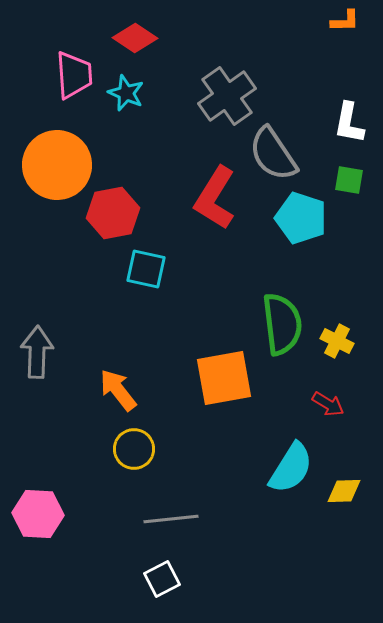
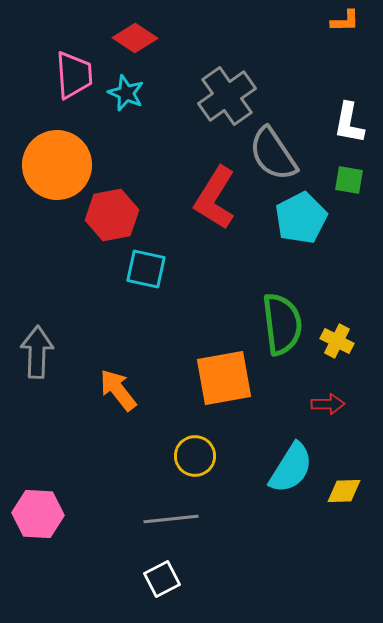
red hexagon: moved 1 px left, 2 px down
cyan pentagon: rotated 27 degrees clockwise
red arrow: rotated 32 degrees counterclockwise
yellow circle: moved 61 px right, 7 px down
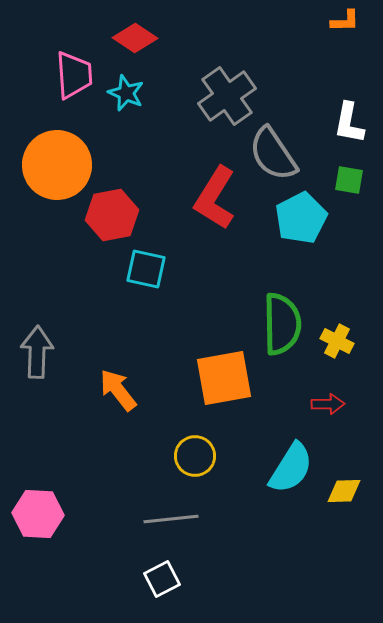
green semicircle: rotated 6 degrees clockwise
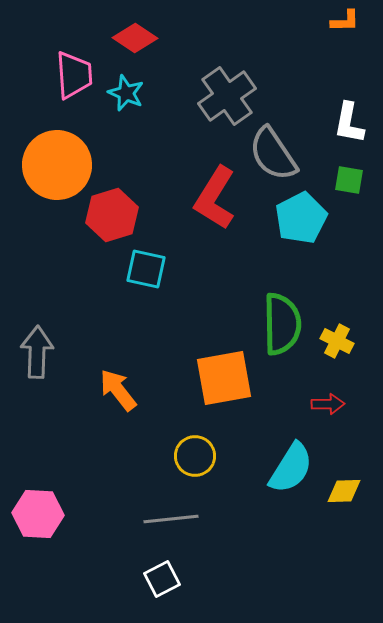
red hexagon: rotated 6 degrees counterclockwise
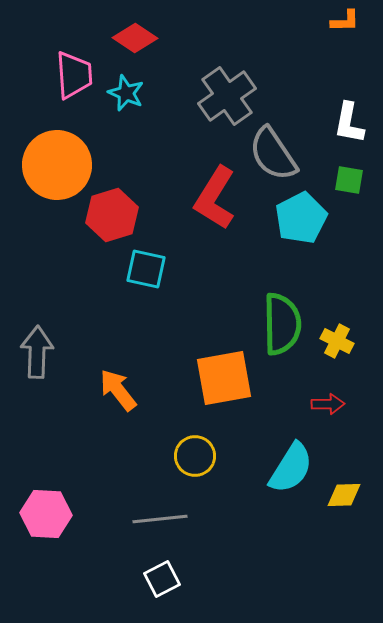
yellow diamond: moved 4 px down
pink hexagon: moved 8 px right
gray line: moved 11 px left
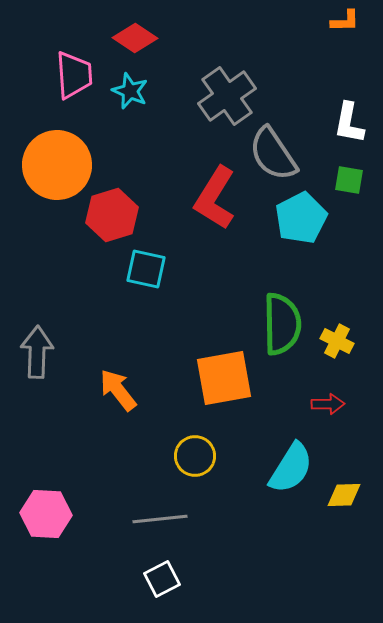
cyan star: moved 4 px right, 2 px up
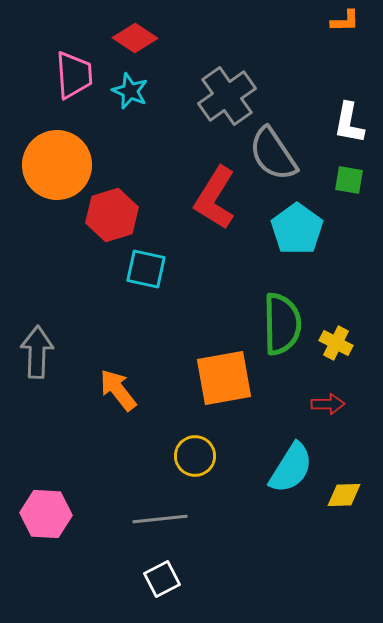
cyan pentagon: moved 4 px left, 11 px down; rotated 9 degrees counterclockwise
yellow cross: moved 1 px left, 2 px down
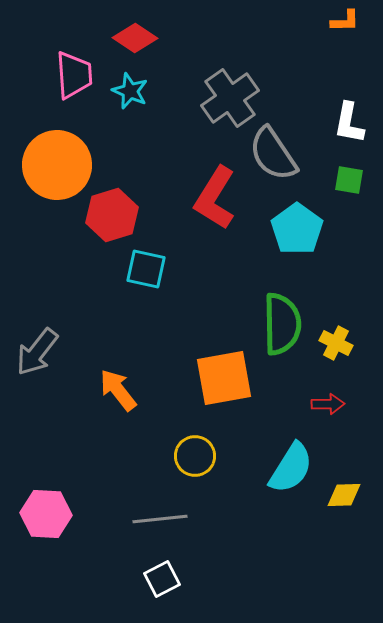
gray cross: moved 3 px right, 2 px down
gray arrow: rotated 144 degrees counterclockwise
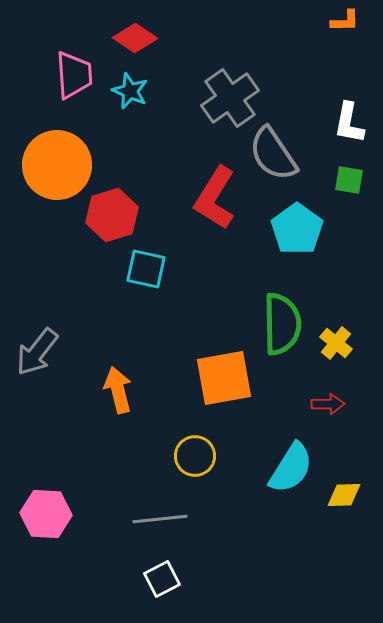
yellow cross: rotated 12 degrees clockwise
orange arrow: rotated 24 degrees clockwise
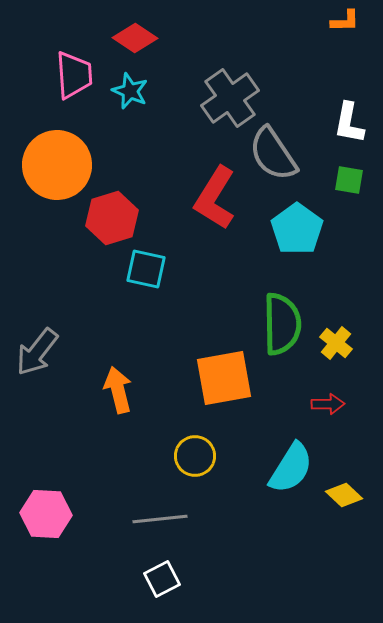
red hexagon: moved 3 px down
yellow diamond: rotated 45 degrees clockwise
